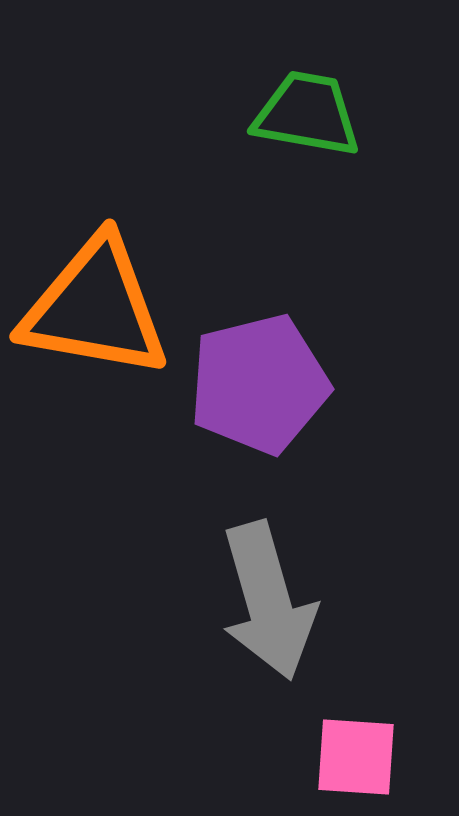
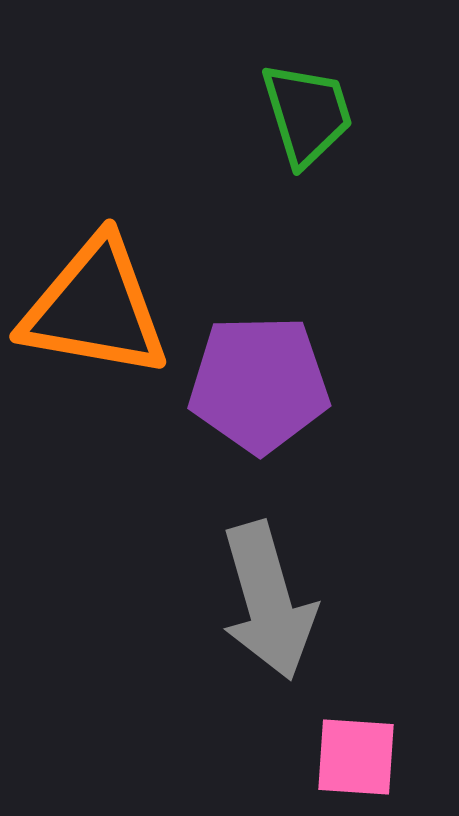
green trapezoid: rotated 63 degrees clockwise
purple pentagon: rotated 13 degrees clockwise
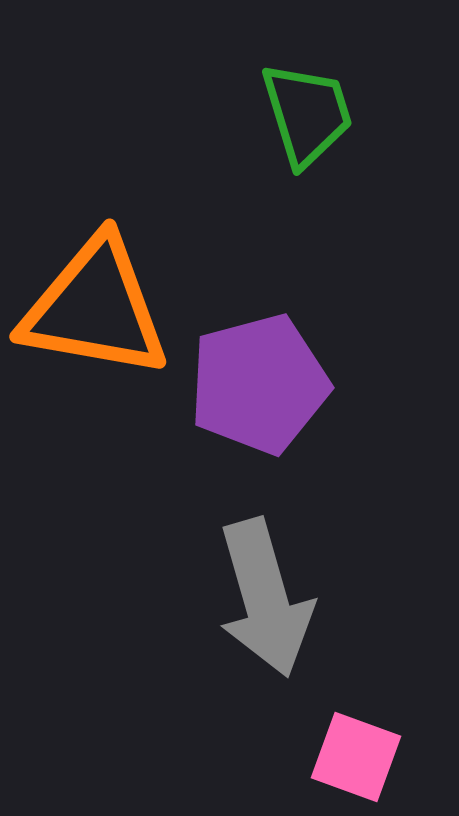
purple pentagon: rotated 14 degrees counterclockwise
gray arrow: moved 3 px left, 3 px up
pink square: rotated 16 degrees clockwise
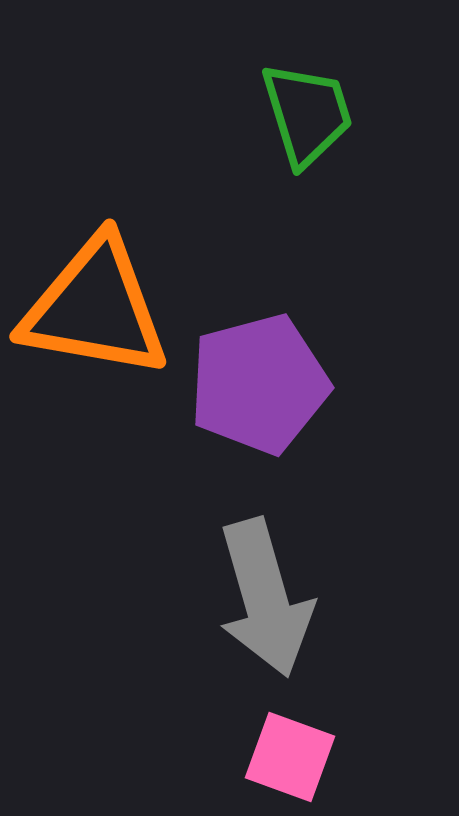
pink square: moved 66 px left
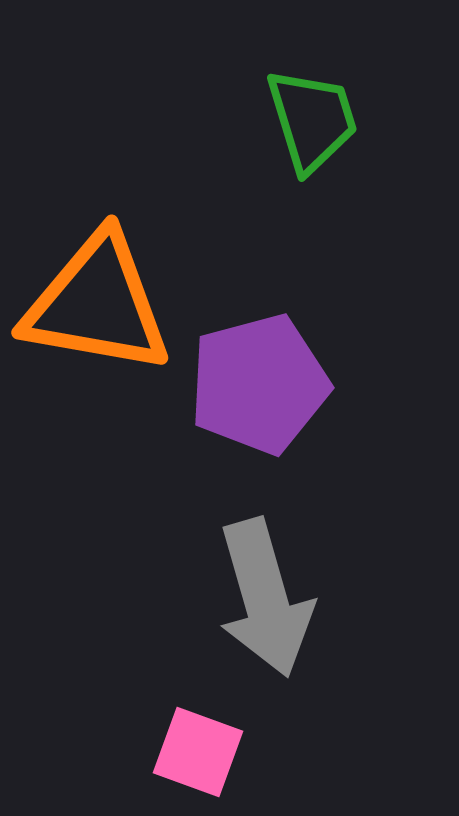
green trapezoid: moved 5 px right, 6 px down
orange triangle: moved 2 px right, 4 px up
pink square: moved 92 px left, 5 px up
